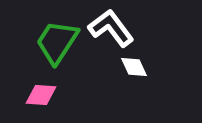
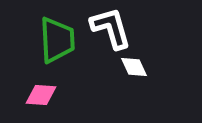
white L-shape: rotated 21 degrees clockwise
green trapezoid: moved 2 px up; rotated 144 degrees clockwise
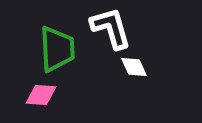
green trapezoid: moved 9 px down
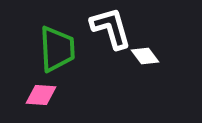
white diamond: moved 11 px right, 11 px up; rotated 12 degrees counterclockwise
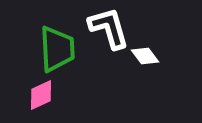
white L-shape: moved 2 px left
pink diamond: rotated 28 degrees counterclockwise
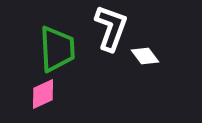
white L-shape: moved 2 px right; rotated 36 degrees clockwise
pink diamond: moved 2 px right, 1 px up
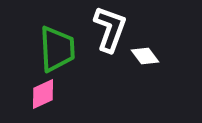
white L-shape: moved 1 px left, 1 px down
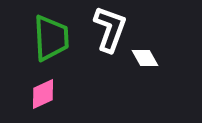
green trapezoid: moved 6 px left, 11 px up
white diamond: moved 2 px down; rotated 8 degrees clockwise
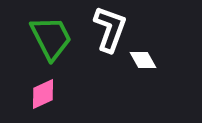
green trapezoid: rotated 24 degrees counterclockwise
white diamond: moved 2 px left, 2 px down
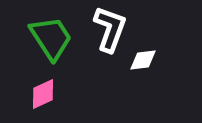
green trapezoid: rotated 6 degrees counterclockwise
white diamond: rotated 68 degrees counterclockwise
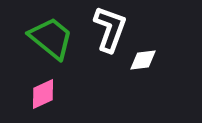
green trapezoid: rotated 18 degrees counterclockwise
